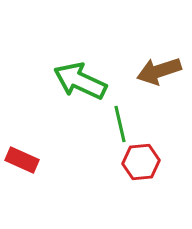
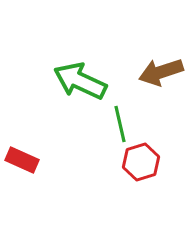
brown arrow: moved 2 px right, 1 px down
red hexagon: rotated 12 degrees counterclockwise
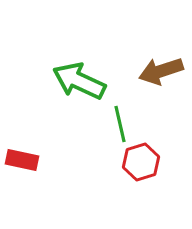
brown arrow: moved 1 px up
green arrow: moved 1 px left
red rectangle: rotated 12 degrees counterclockwise
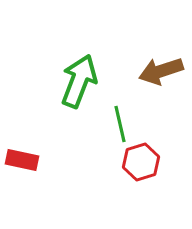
green arrow: rotated 86 degrees clockwise
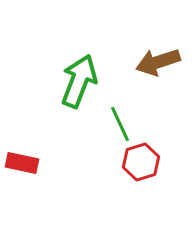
brown arrow: moved 3 px left, 9 px up
green line: rotated 12 degrees counterclockwise
red rectangle: moved 3 px down
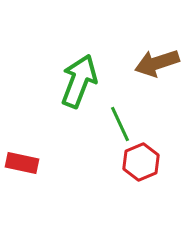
brown arrow: moved 1 px left, 1 px down
red hexagon: rotated 6 degrees counterclockwise
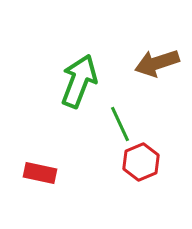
red rectangle: moved 18 px right, 10 px down
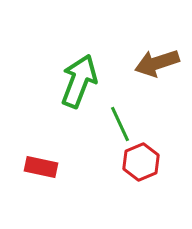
red rectangle: moved 1 px right, 6 px up
